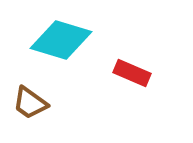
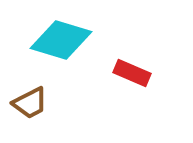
brown trapezoid: rotated 63 degrees counterclockwise
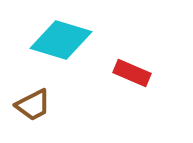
brown trapezoid: moved 3 px right, 2 px down
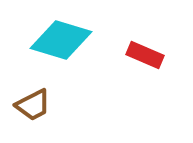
red rectangle: moved 13 px right, 18 px up
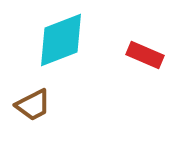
cyan diamond: rotated 38 degrees counterclockwise
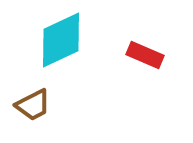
cyan diamond: rotated 4 degrees counterclockwise
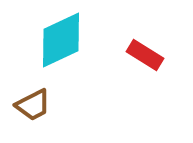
red rectangle: rotated 9 degrees clockwise
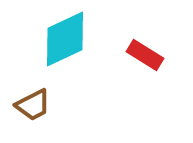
cyan diamond: moved 4 px right, 1 px up
